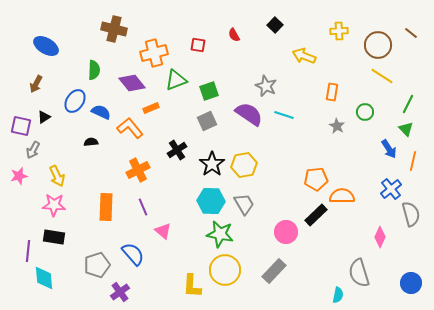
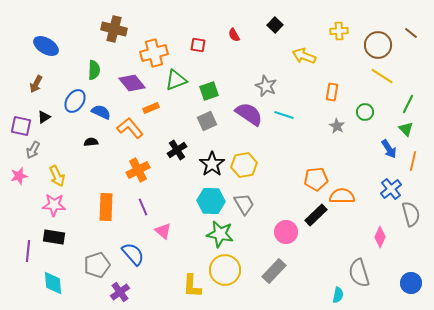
cyan diamond at (44, 278): moved 9 px right, 5 px down
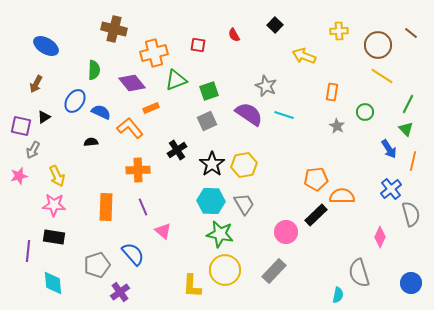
orange cross at (138, 170): rotated 25 degrees clockwise
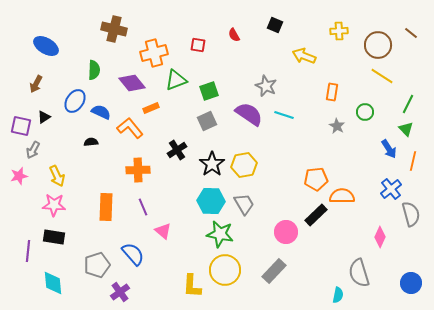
black square at (275, 25): rotated 21 degrees counterclockwise
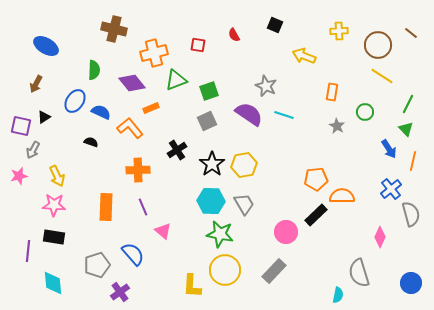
black semicircle at (91, 142): rotated 24 degrees clockwise
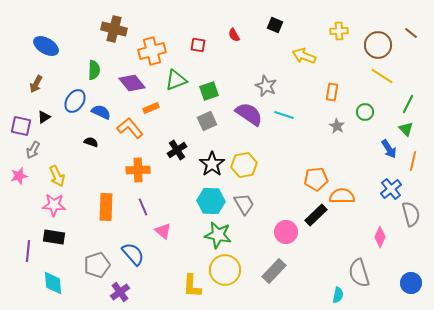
orange cross at (154, 53): moved 2 px left, 2 px up
green star at (220, 234): moved 2 px left, 1 px down
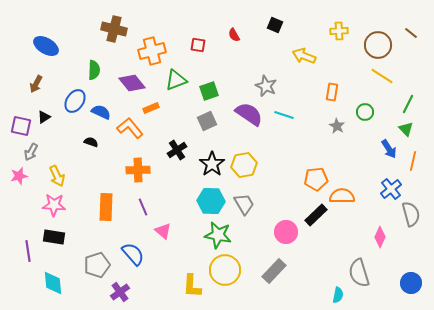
gray arrow at (33, 150): moved 2 px left, 2 px down
purple line at (28, 251): rotated 15 degrees counterclockwise
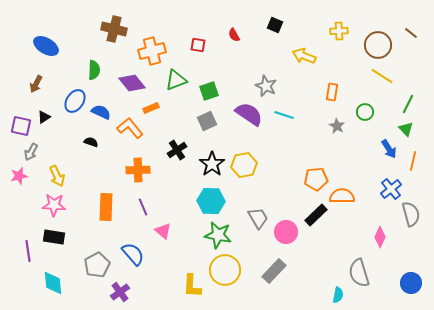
gray trapezoid at (244, 204): moved 14 px right, 14 px down
gray pentagon at (97, 265): rotated 10 degrees counterclockwise
